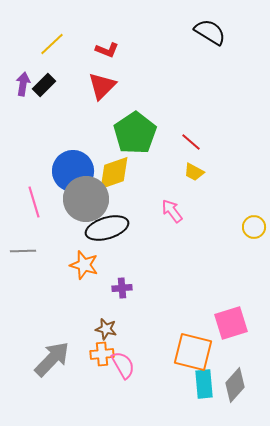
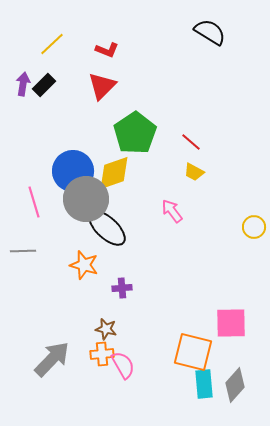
black ellipse: rotated 60 degrees clockwise
pink square: rotated 16 degrees clockwise
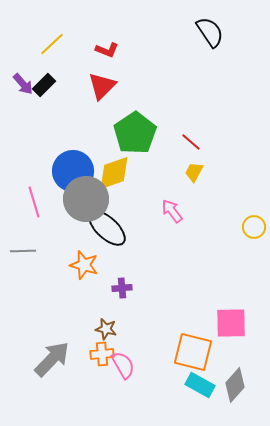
black semicircle: rotated 24 degrees clockwise
purple arrow: rotated 130 degrees clockwise
yellow trapezoid: rotated 90 degrees clockwise
cyan rectangle: moved 4 px left, 1 px down; rotated 56 degrees counterclockwise
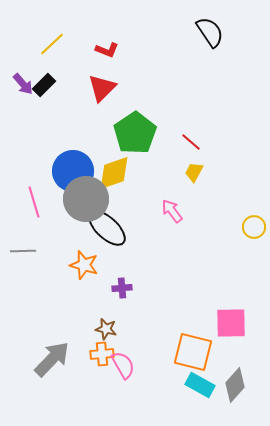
red triangle: moved 2 px down
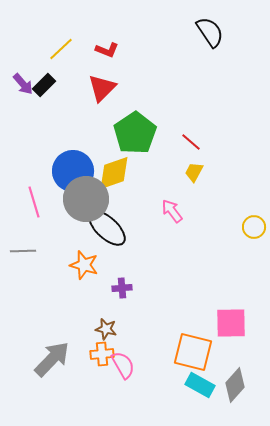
yellow line: moved 9 px right, 5 px down
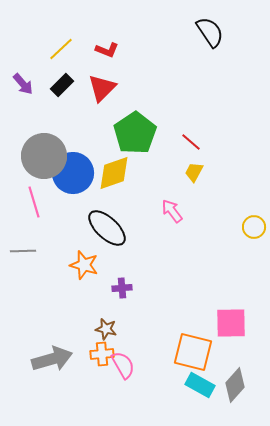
black rectangle: moved 18 px right
blue circle: moved 2 px down
gray circle: moved 42 px left, 43 px up
gray arrow: rotated 30 degrees clockwise
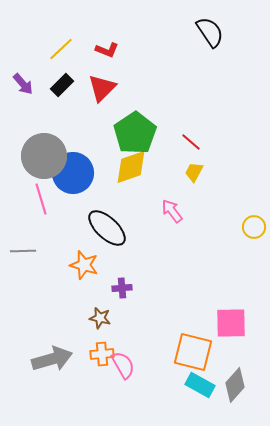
yellow diamond: moved 17 px right, 6 px up
pink line: moved 7 px right, 3 px up
brown star: moved 6 px left, 11 px up
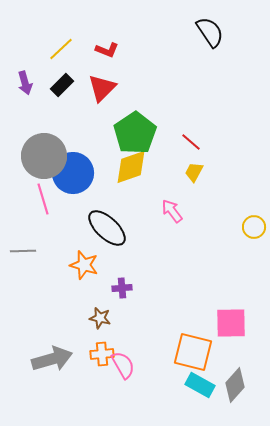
purple arrow: moved 2 px right, 1 px up; rotated 25 degrees clockwise
pink line: moved 2 px right
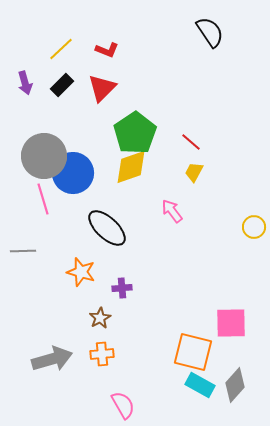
orange star: moved 3 px left, 7 px down
brown star: rotated 30 degrees clockwise
pink semicircle: moved 40 px down
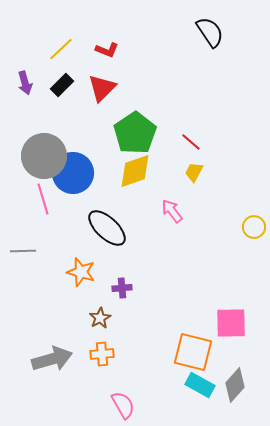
yellow diamond: moved 4 px right, 4 px down
